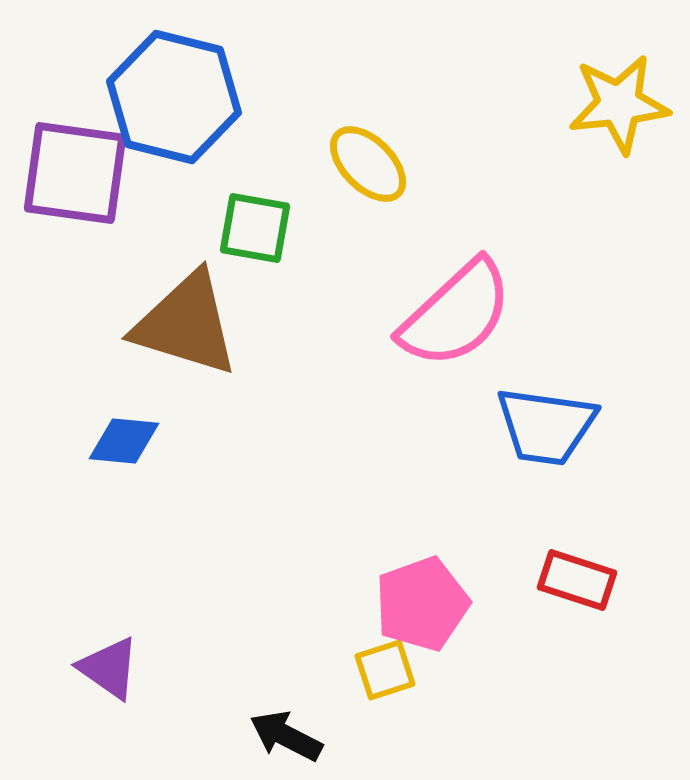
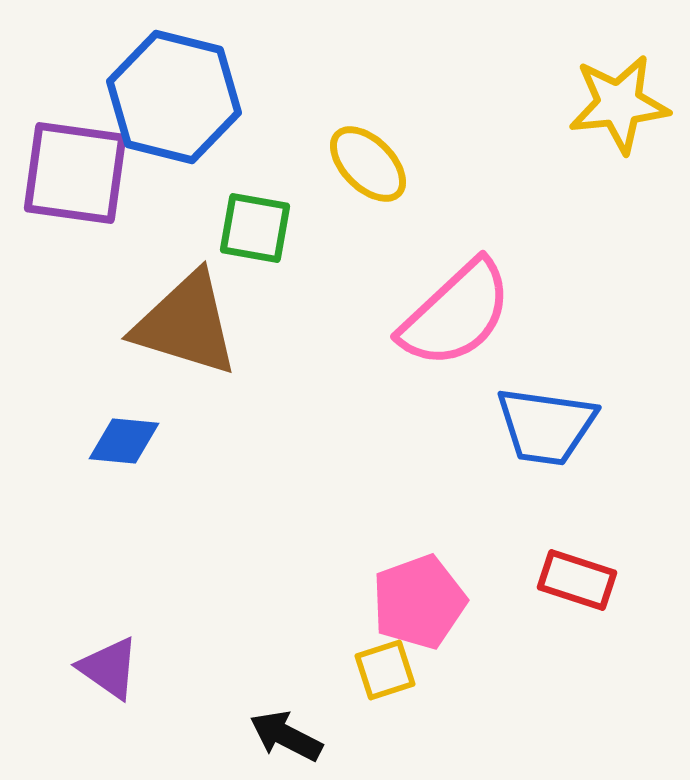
pink pentagon: moved 3 px left, 2 px up
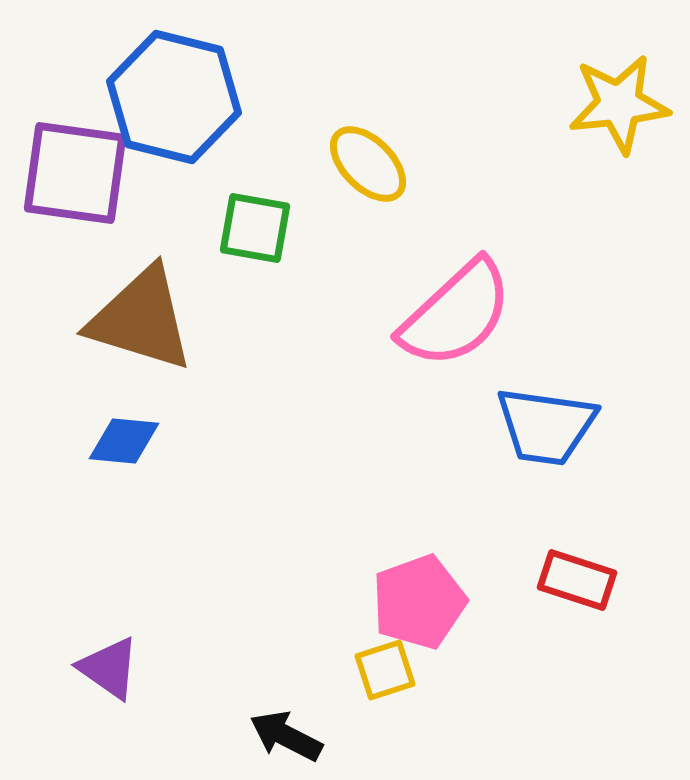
brown triangle: moved 45 px left, 5 px up
